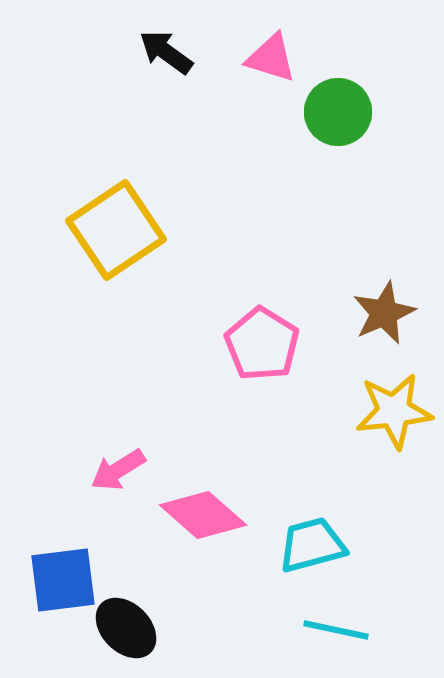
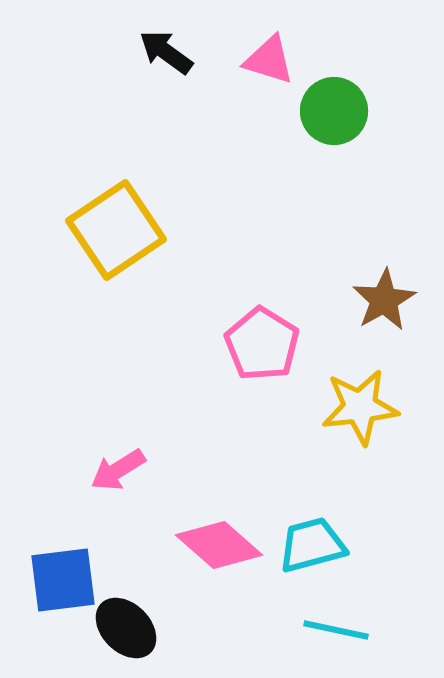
pink triangle: moved 2 px left, 2 px down
green circle: moved 4 px left, 1 px up
brown star: moved 13 px up; rotated 6 degrees counterclockwise
yellow star: moved 34 px left, 4 px up
pink diamond: moved 16 px right, 30 px down
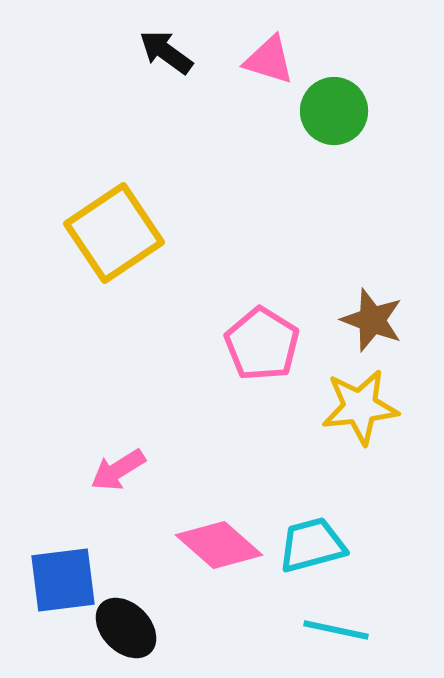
yellow square: moved 2 px left, 3 px down
brown star: moved 12 px left, 20 px down; rotated 22 degrees counterclockwise
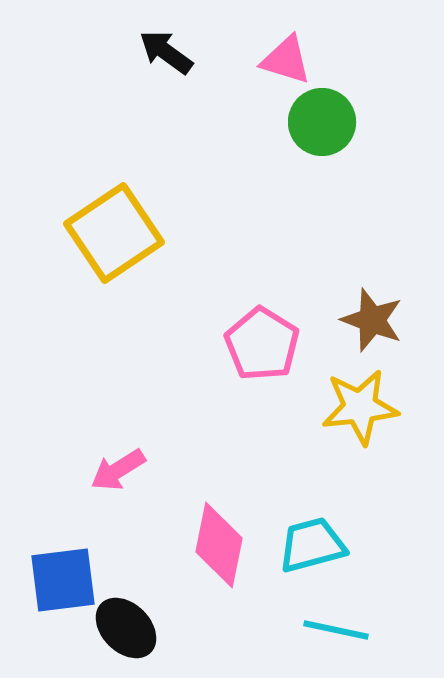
pink triangle: moved 17 px right
green circle: moved 12 px left, 11 px down
pink diamond: rotated 60 degrees clockwise
